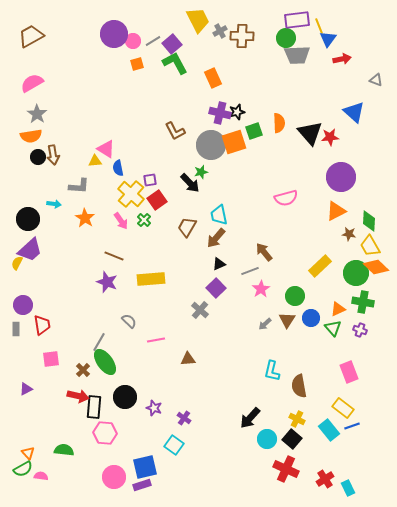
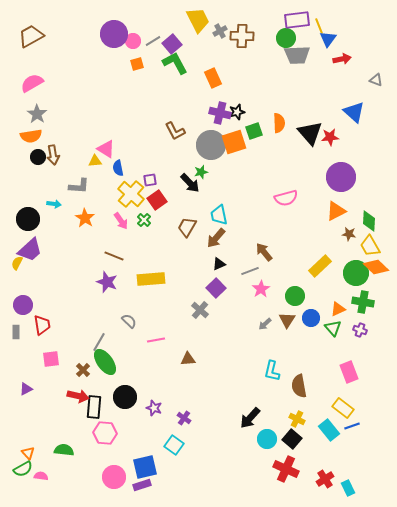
gray rectangle at (16, 329): moved 3 px down
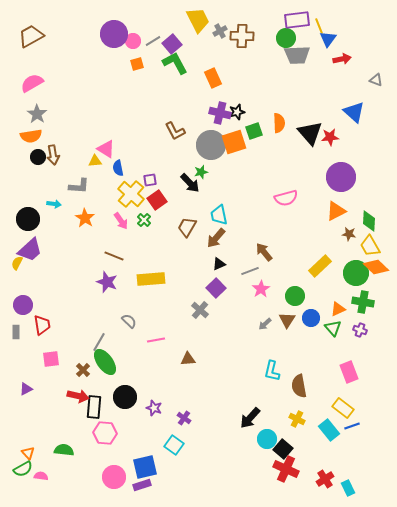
black square at (292, 439): moved 9 px left, 10 px down
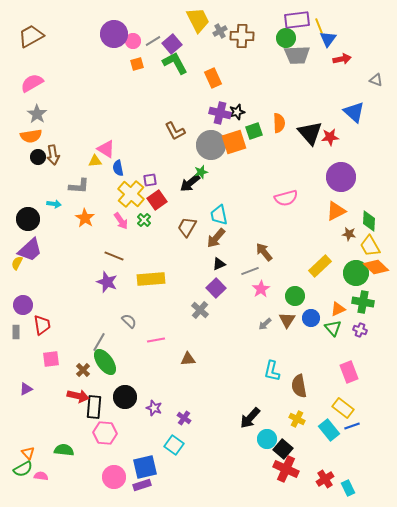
black arrow at (190, 183): rotated 95 degrees clockwise
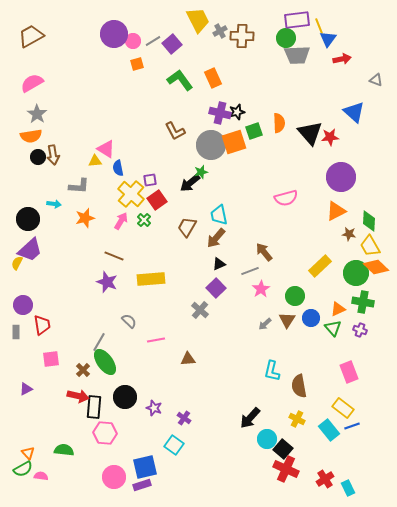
green L-shape at (175, 63): moved 5 px right, 17 px down; rotated 8 degrees counterclockwise
orange star at (85, 218): rotated 24 degrees clockwise
pink arrow at (121, 221): rotated 114 degrees counterclockwise
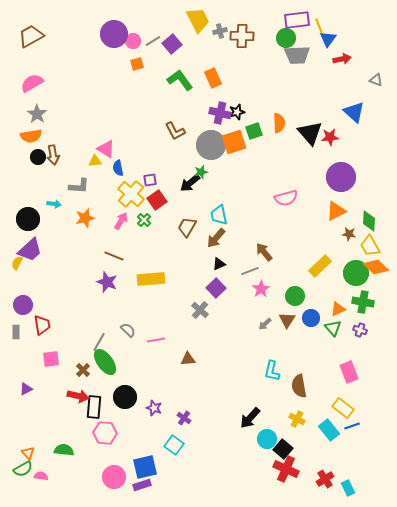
gray cross at (220, 31): rotated 16 degrees clockwise
gray semicircle at (129, 321): moved 1 px left, 9 px down
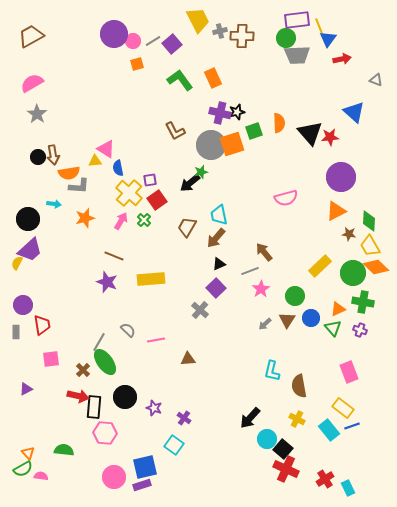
orange semicircle at (31, 136): moved 38 px right, 37 px down
orange square at (234, 142): moved 2 px left, 2 px down
yellow cross at (131, 194): moved 2 px left, 1 px up
green circle at (356, 273): moved 3 px left
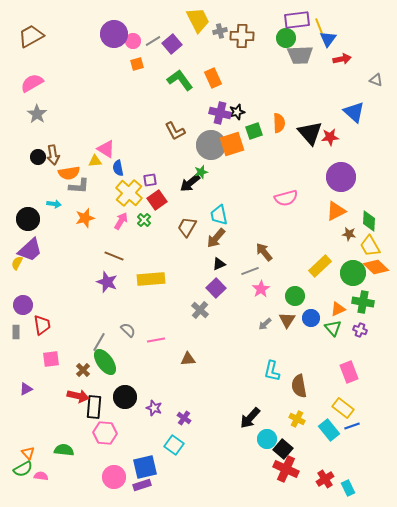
gray trapezoid at (297, 55): moved 3 px right
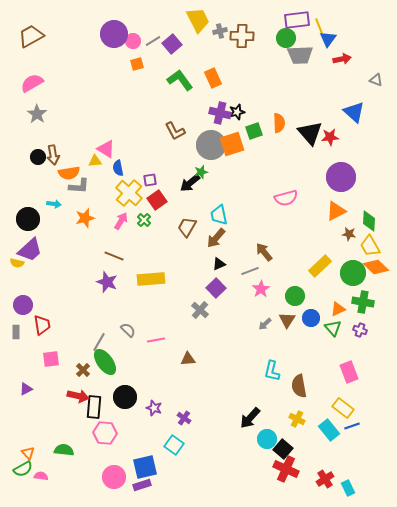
yellow semicircle at (17, 263): rotated 104 degrees counterclockwise
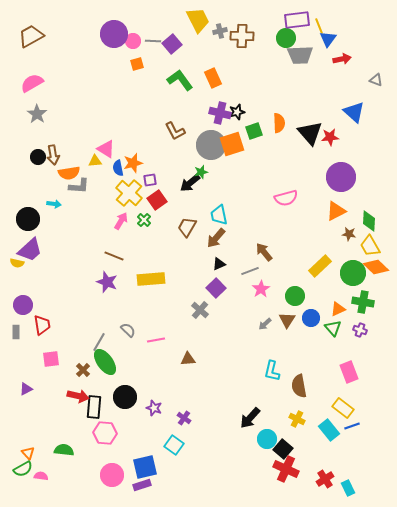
gray line at (153, 41): rotated 35 degrees clockwise
orange star at (85, 218): moved 48 px right, 55 px up
pink circle at (114, 477): moved 2 px left, 2 px up
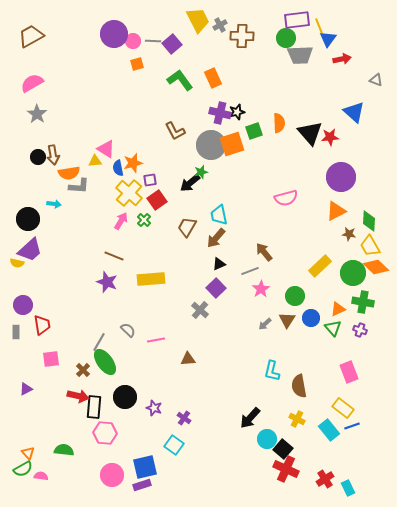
gray cross at (220, 31): moved 6 px up; rotated 16 degrees counterclockwise
